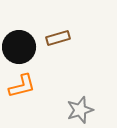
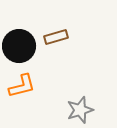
brown rectangle: moved 2 px left, 1 px up
black circle: moved 1 px up
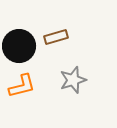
gray star: moved 7 px left, 30 px up
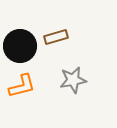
black circle: moved 1 px right
gray star: rotated 8 degrees clockwise
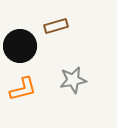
brown rectangle: moved 11 px up
orange L-shape: moved 1 px right, 3 px down
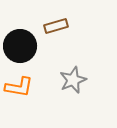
gray star: rotated 12 degrees counterclockwise
orange L-shape: moved 4 px left, 2 px up; rotated 24 degrees clockwise
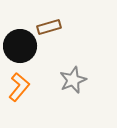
brown rectangle: moved 7 px left, 1 px down
orange L-shape: rotated 60 degrees counterclockwise
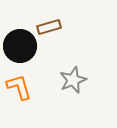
orange L-shape: rotated 56 degrees counterclockwise
